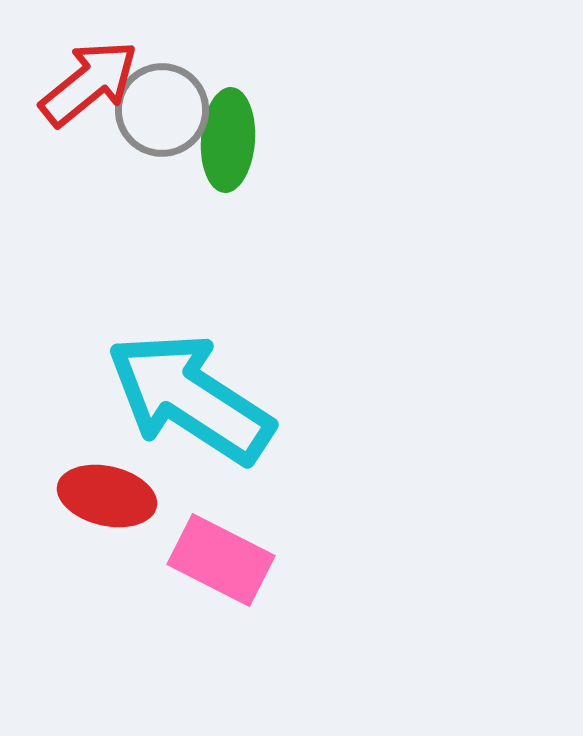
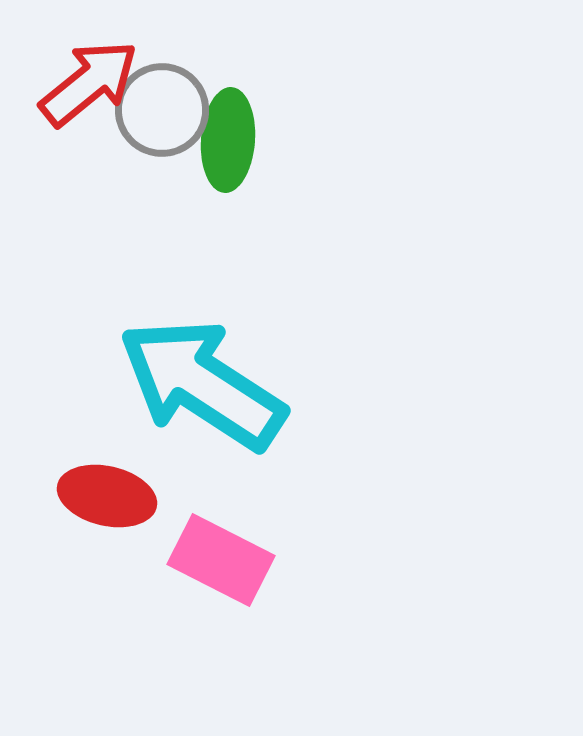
cyan arrow: moved 12 px right, 14 px up
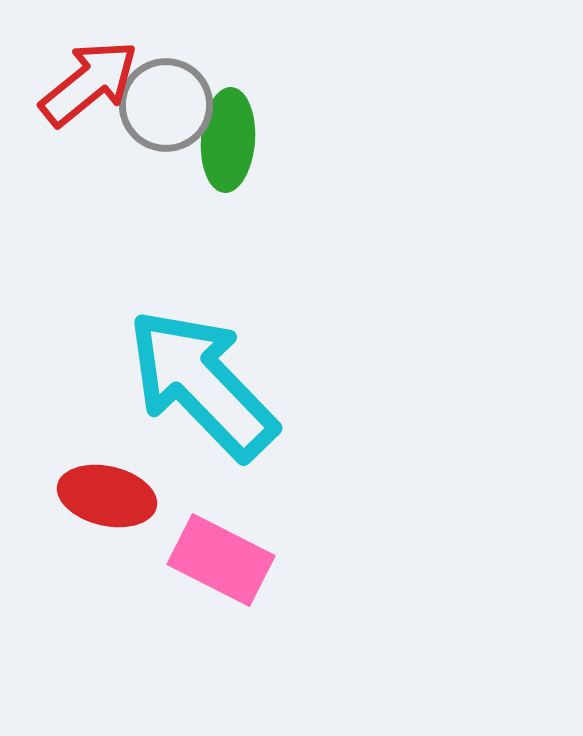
gray circle: moved 4 px right, 5 px up
cyan arrow: rotated 13 degrees clockwise
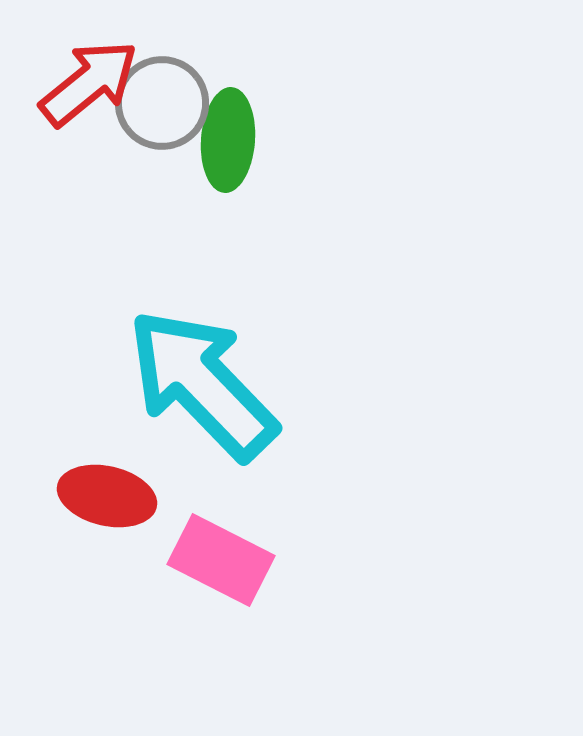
gray circle: moved 4 px left, 2 px up
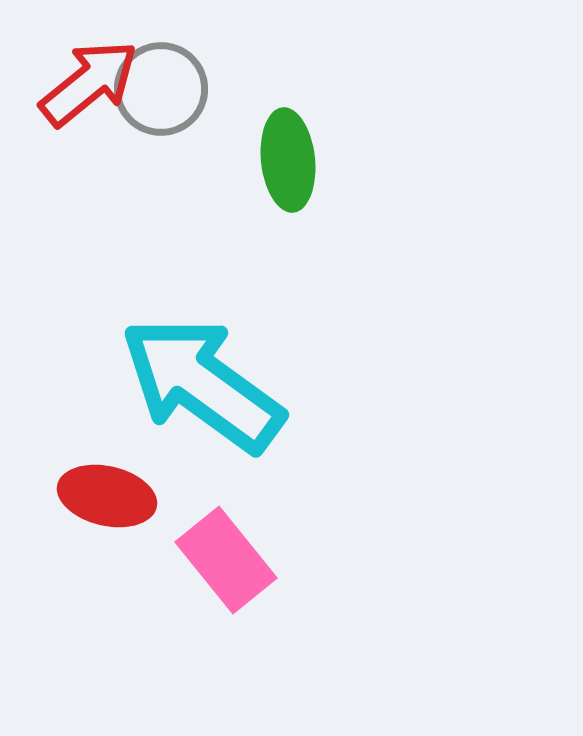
gray circle: moved 1 px left, 14 px up
green ellipse: moved 60 px right, 20 px down; rotated 10 degrees counterclockwise
cyan arrow: rotated 10 degrees counterclockwise
pink rectangle: moved 5 px right; rotated 24 degrees clockwise
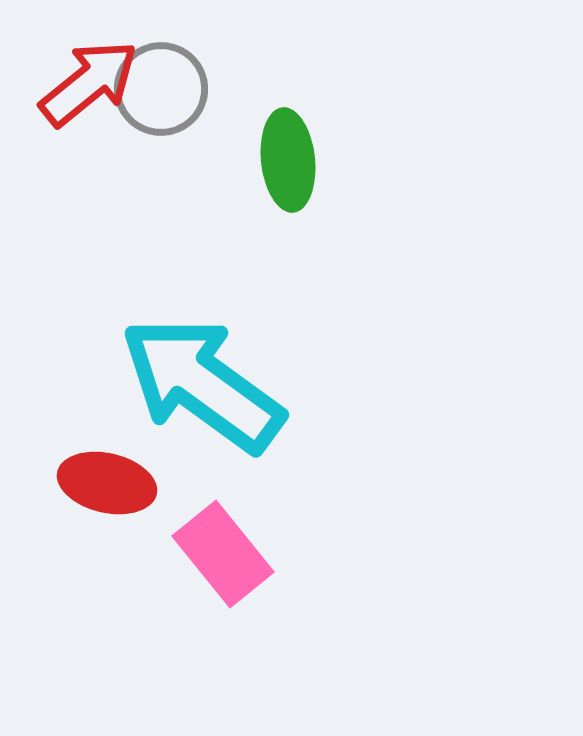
red ellipse: moved 13 px up
pink rectangle: moved 3 px left, 6 px up
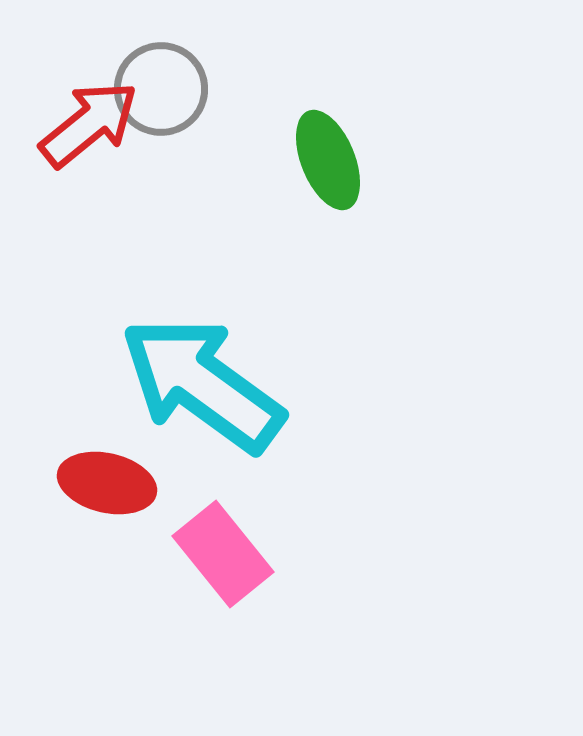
red arrow: moved 41 px down
green ellipse: moved 40 px right; rotated 16 degrees counterclockwise
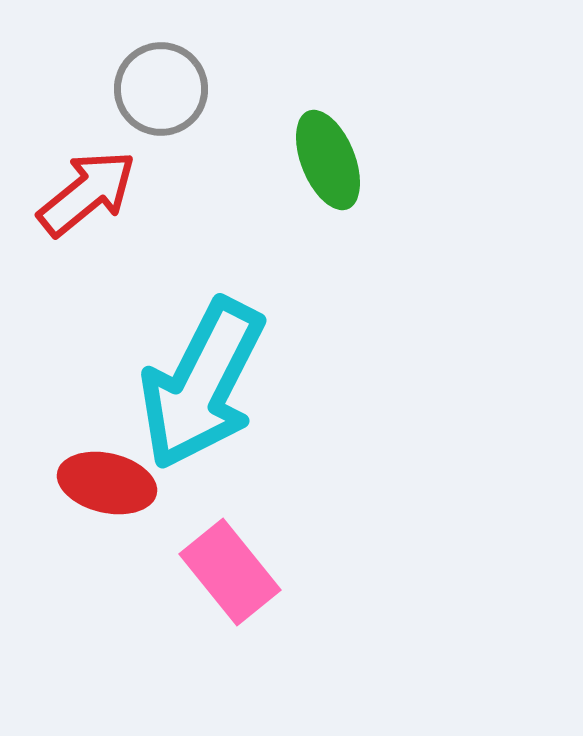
red arrow: moved 2 px left, 69 px down
cyan arrow: rotated 99 degrees counterclockwise
pink rectangle: moved 7 px right, 18 px down
